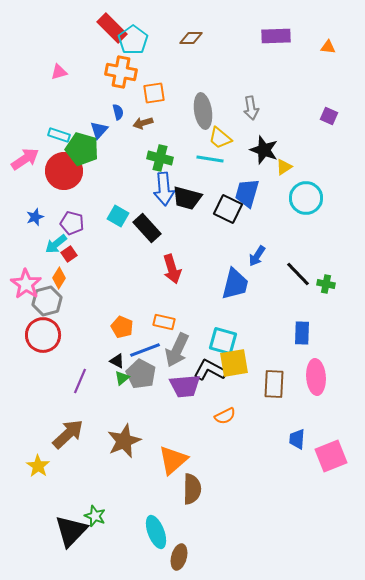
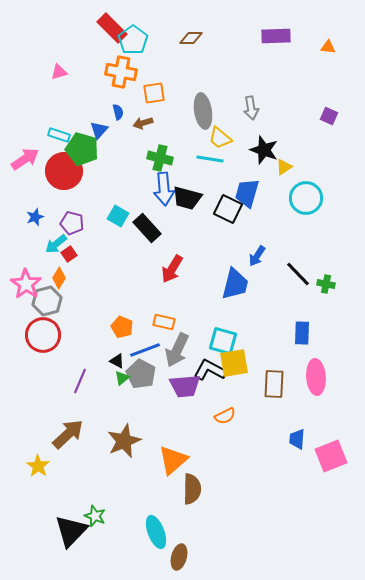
red arrow at (172, 269): rotated 48 degrees clockwise
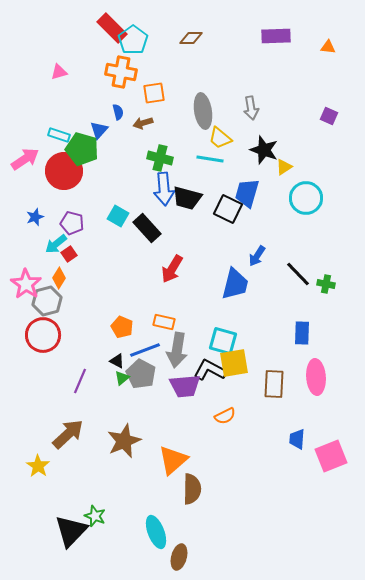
gray arrow at (177, 350): rotated 16 degrees counterclockwise
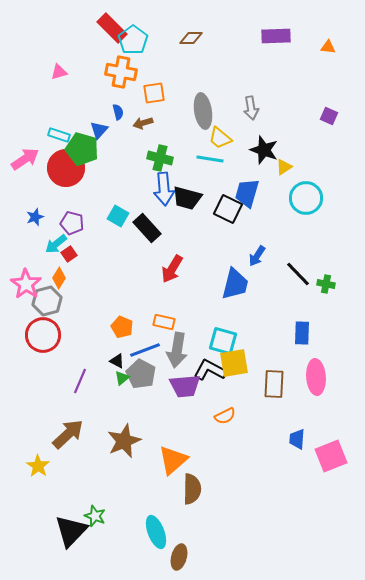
red circle at (64, 171): moved 2 px right, 3 px up
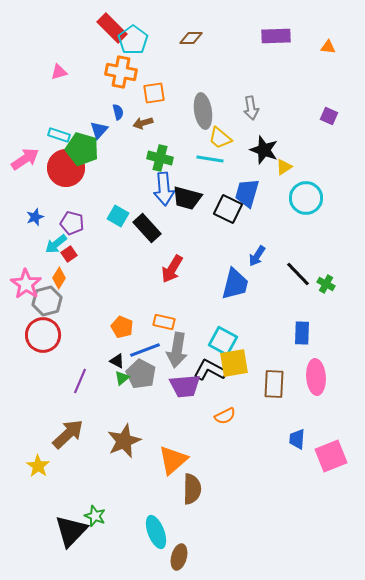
green cross at (326, 284): rotated 18 degrees clockwise
cyan square at (223, 341): rotated 12 degrees clockwise
